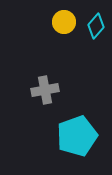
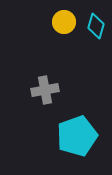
cyan diamond: rotated 25 degrees counterclockwise
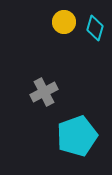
cyan diamond: moved 1 px left, 2 px down
gray cross: moved 1 px left, 2 px down; rotated 16 degrees counterclockwise
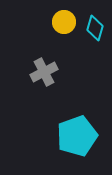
gray cross: moved 20 px up
